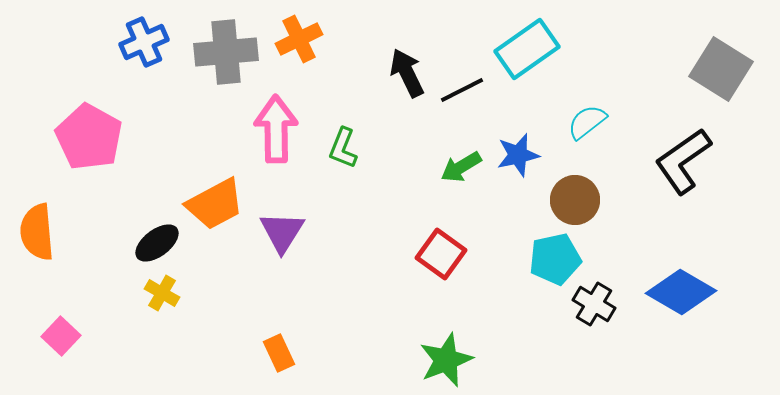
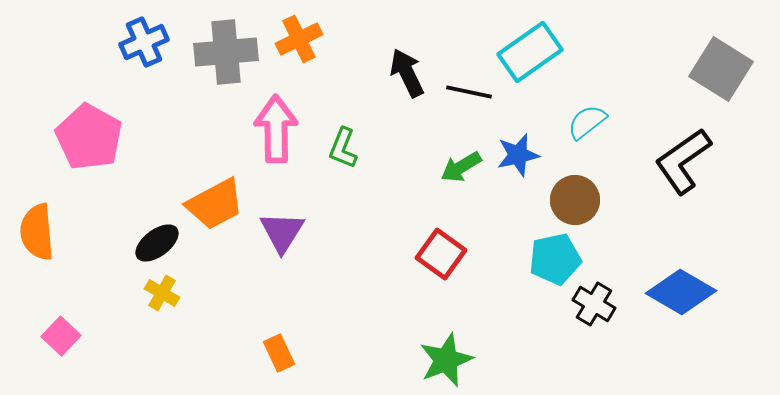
cyan rectangle: moved 3 px right, 3 px down
black line: moved 7 px right, 2 px down; rotated 39 degrees clockwise
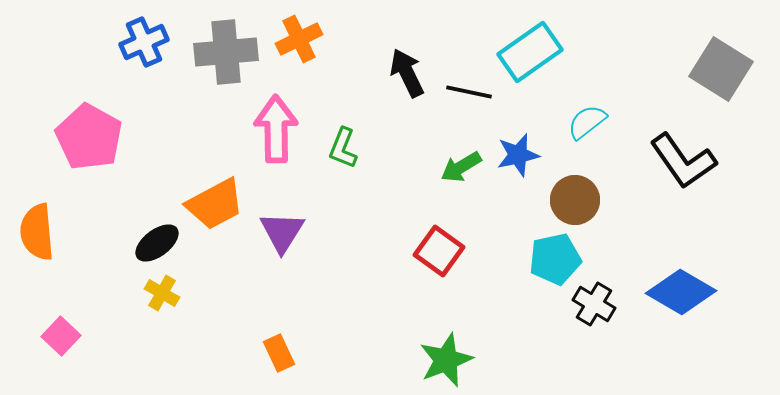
black L-shape: rotated 90 degrees counterclockwise
red square: moved 2 px left, 3 px up
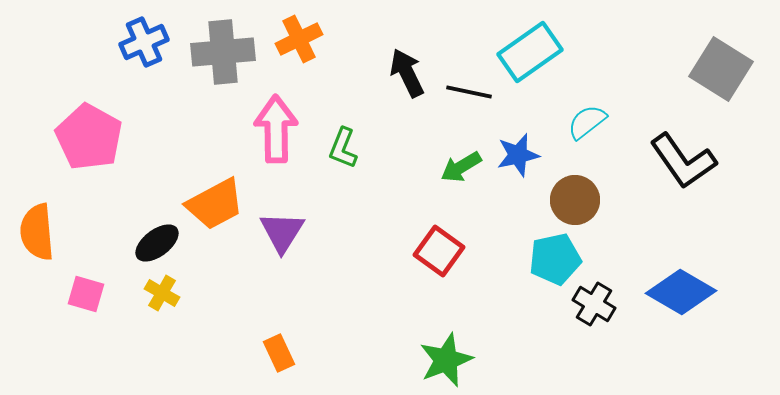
gray cross: moved 3 px left
pink square: moved 25 px right, 42 px up; rotated 27 degrees counterclockwise
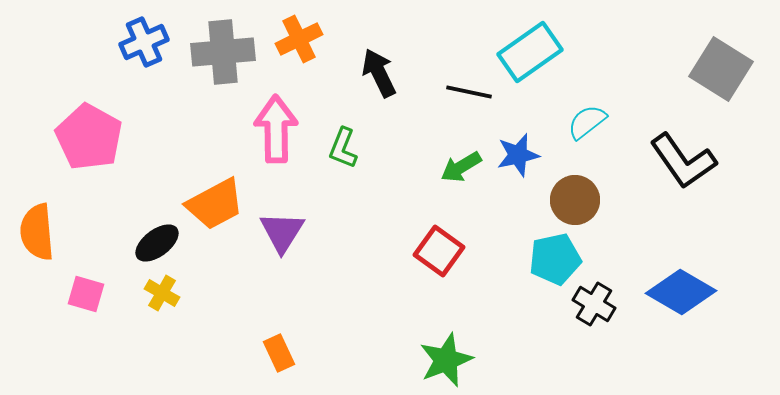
black arrow: moved 28 px left
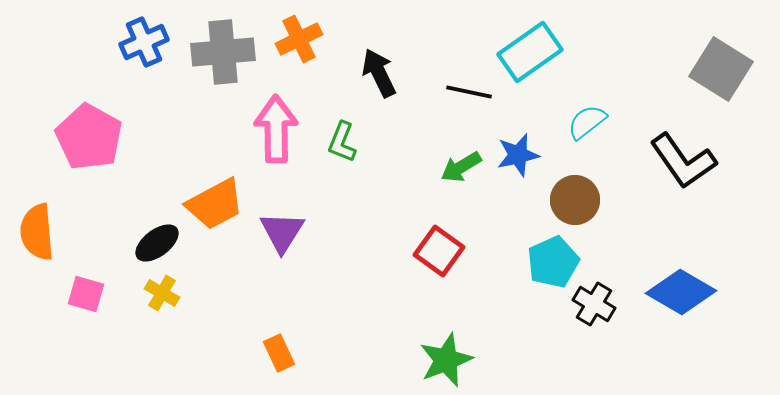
green L-shape: moved 1 px left, 6 px up
cyan pentagon: moved 2 px left, 3 px down; rotated 12 degrees counterclockwise
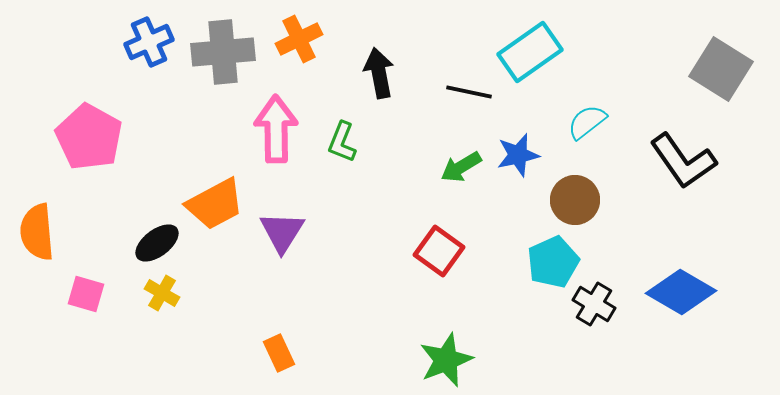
blue cross: moved 5 px right
black arrow: rotated 15 degrees clockwise
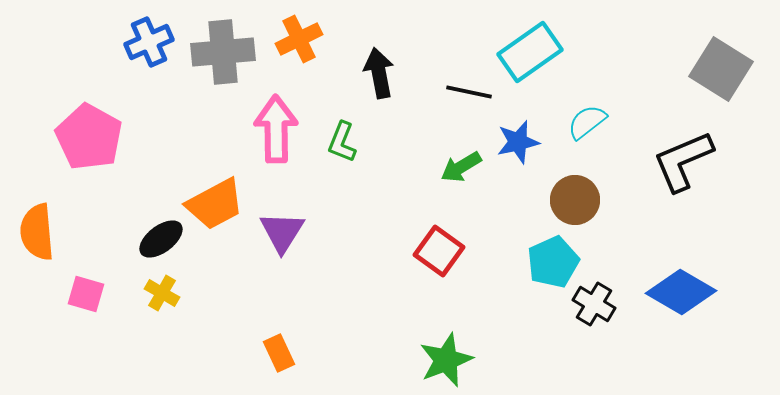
blue star: moved 13 px up
black L-shape: rotated 102 degrees clockwise
black ellipse: moved 4 px right, 4 px up
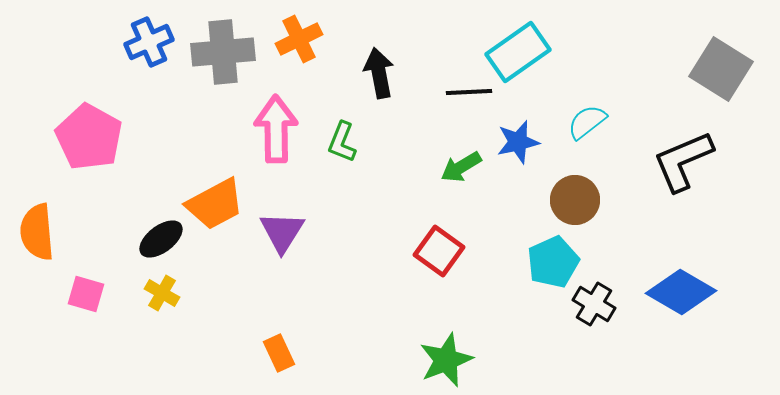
cyan rectangle: moved 12 px left
black line: rotated 15 degrees counterclockwise
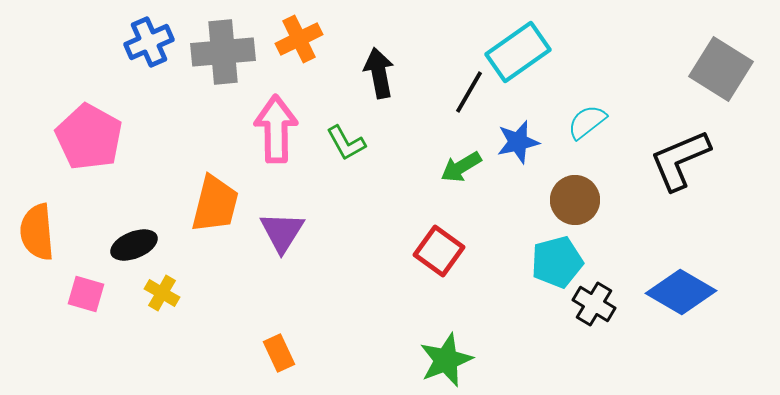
black line: rotated 57 degrees counterclockwise
green L-shape: moved 4 px right, 1 px down; rotated 51 degrees counterclockwise
black L-shape: moved 3 px left, 1 px up
orange trapezoid: rotated 48 degrees counterclockwise
black ellipse: moved 27 px left, 6 px down; rotated 15 degrees clockwise
cyan pentagon: moved 4 px right; rotated 9 degrees clockwise
